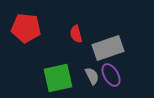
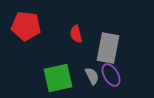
red pentagon: moved 2 px up
gray rectangle: rotated 60 degrees counterclockwise
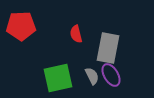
red pentagon: moved 5 px left; rotated 8 degrees counterclockwise
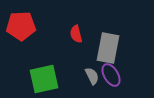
green square: moved 14 px left, 1 px down
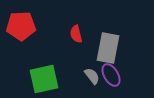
gray semicircle: rotated 12 degrees counterclockwise
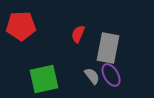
red semicircle: moved 2 px right; rotated 36 degrees clockwise
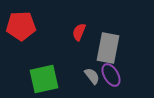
red semicircle: moved 1 px right, 2 px up
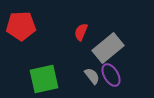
red semicircle: moved 2 px right
gray rectangle: rotated 40 degrees clockwise
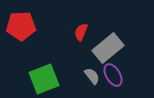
purple ellipse: moved 2 px right
green square: rotated 8 degrees counterclockwise
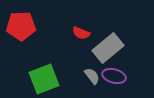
red semicircle: moved 1 px down; rotated 90 degrees counterclockwise
purple ellipse: moved 1 px right, 1 px down; rotated 45 degrees counterclockwise
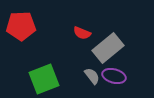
red semicircle: moved 1 px right
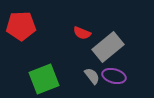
gray rectangle: moved 1 px up
